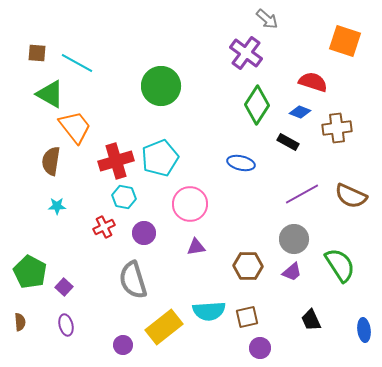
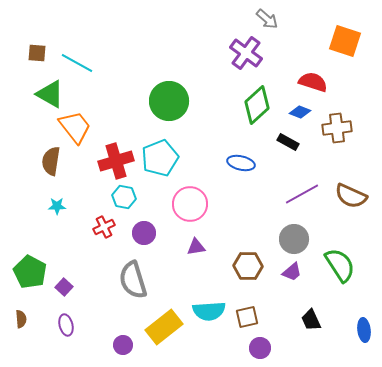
green circle at (161, 86): moved 8 px right, 15 px down
green diamond at (257, 105): rotated 15 degrees clockwise
brown semicircle at (20, 322): moved 1 px right, 3 px up
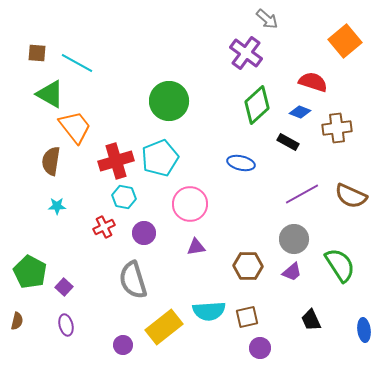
orange square at (345, 41): rotated 32 degrees clockwise
brown semicircle at (21, 319): moved 4 px left, 2 px down; rotated 18 degrees clockwise
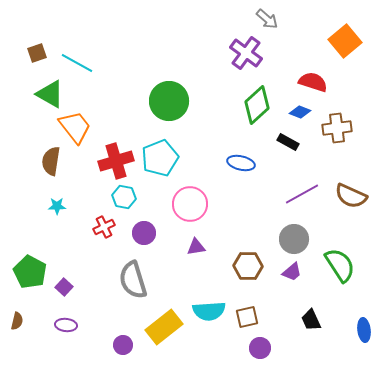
brown square at (37, 53): rotated 24 degrees counterclockwise
purple ellipse at (66, 325): rotated 70 degrees counterclockwise
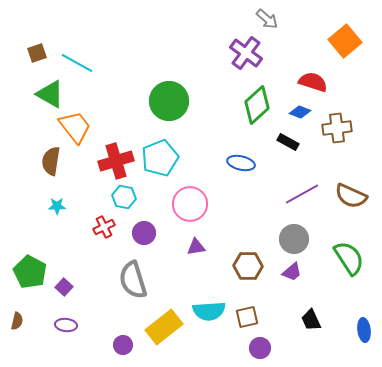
green semicircle at (340, 265): moved 9 px right, 7 px up
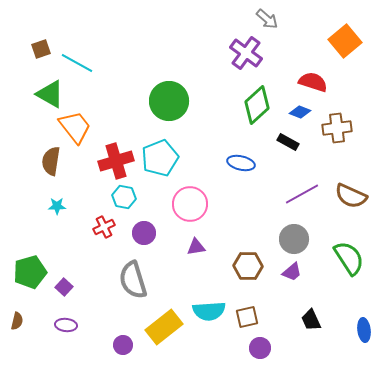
brown square at (37, 53): moved 4 px right, 4 px up
green pentagon at (30, 272): rotated 28 degrees clockwise
